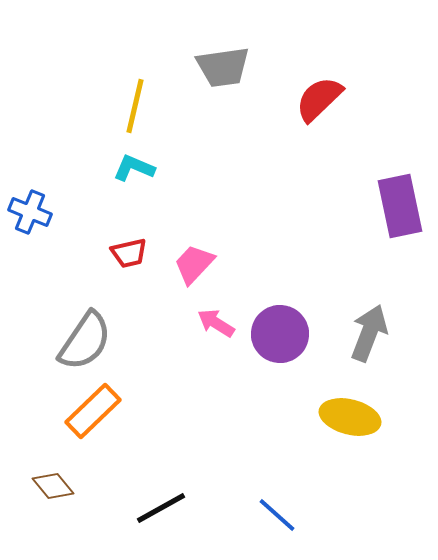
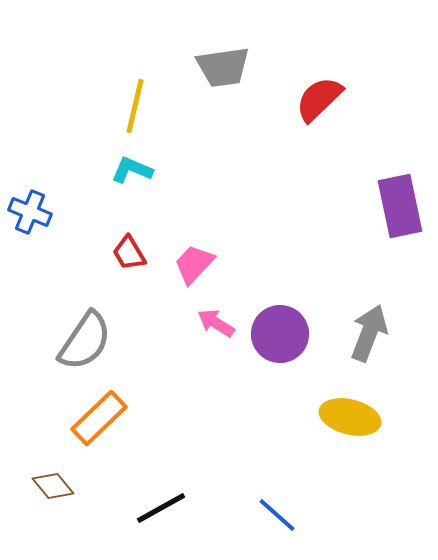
cyan L-shape: moved 2 px left, 2 px down
red trapezoid: rotated 72 degrees clockwise
orange rectangle: moved 6 px right, 7 px down
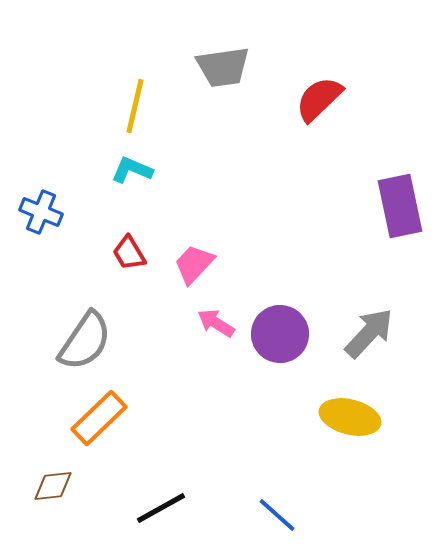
blue cross: moved 11 px right
gray arrow: rotated 22 degrees clockwise
brown diamond: rotated 57 degrees counterclockwise
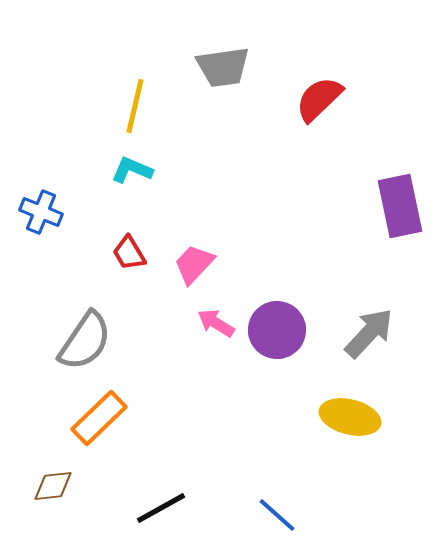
purple circle: moved 3 px left, 4 px up
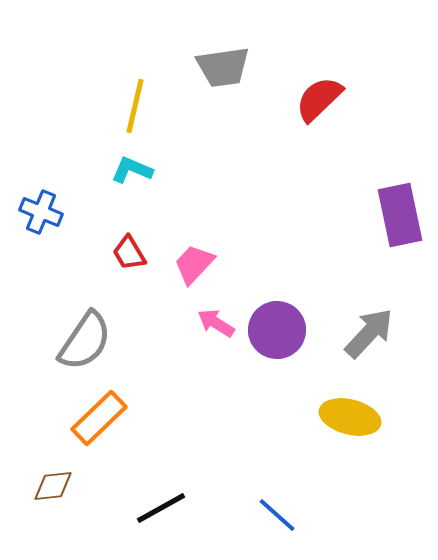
purple rectangle: moved 9 px down
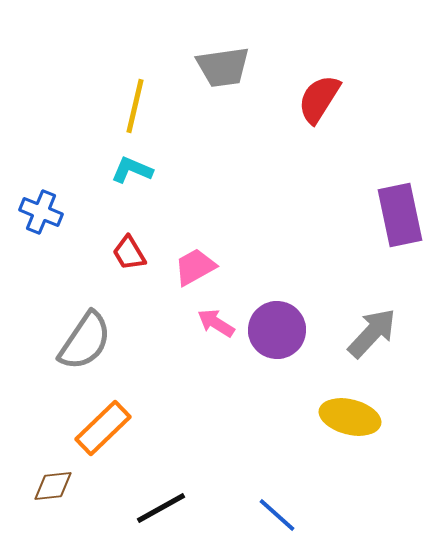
red semicircle: rotated 14 degrees counterclockwise
pink trapezoid: moved 1 px right, 3 px down; rotated 18 degrees clockwise
gray arrow: moved 3 px right
orange rectangle: moved 4 px right, 10 px down
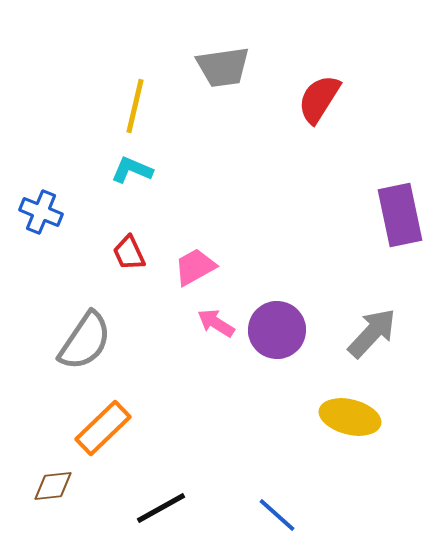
red trapezoid: rotated 6 degrees clockwise
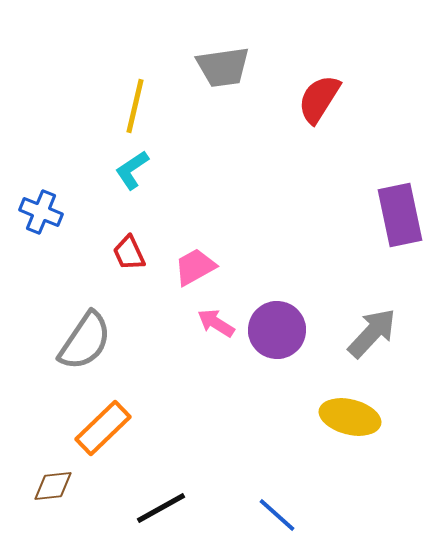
cyan L-shape: rotated 57 degrees counterclockwise
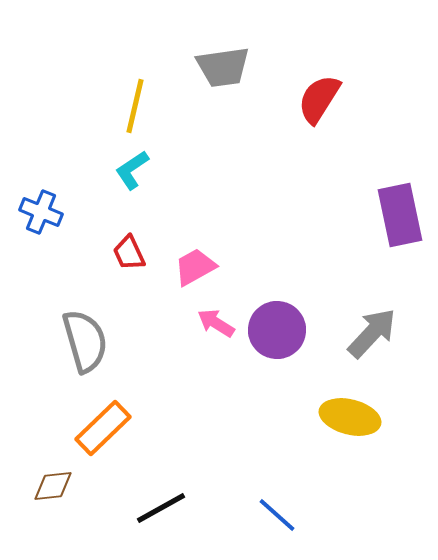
gray semicircle: rotated 50 degrees counterclockwise
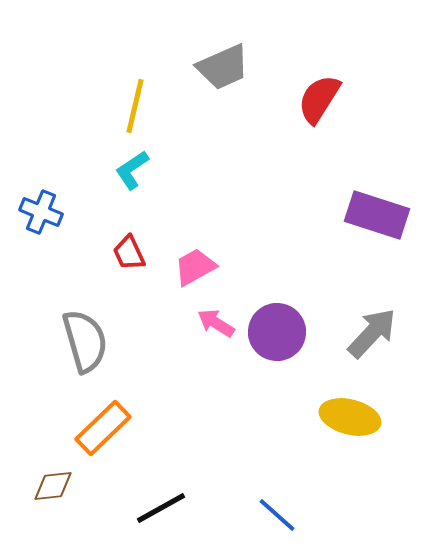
gray trapezoid: rotated 16 degrees counterclockwise
purple rectangle: moved 23 px left; rotated 60 degrees counterclockwise
purple circle: moved 2 px down
